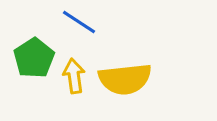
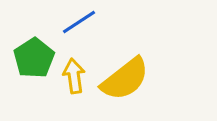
blue line: rotated 66 degrees counterclockwise
yellow semicircle: rotated 32 degrees counterclockwise
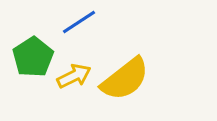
green pentagon: moved 1 px left, 1 px up
yellow arrow: rotated 72 degrees clockwise
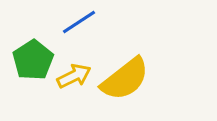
green pentagon: moved 3 px down
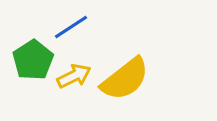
blue line: moved 8 px left, 5 px down
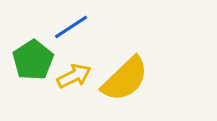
yellow semicircle: rotated 6 degrees counterclockwise
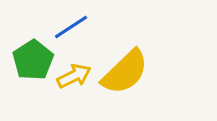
yellow semicircle: moved 7 px up
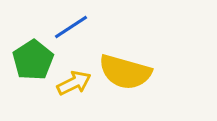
yellow semicircle: rotated 60 degrees clockwise
yellow arrow: moved 7 px down
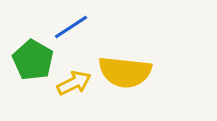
green pentagon: rotated 9 degrees counterclockwise
yellow semicircle: rotated 10 degrees counterclockwise
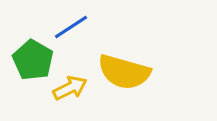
yellow semicircle: moved 1 px left; rotated 10 degrees clockwise
yellow arrow: moved 4 px left, 5 px down
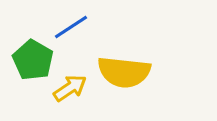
yellow semicircle: rotated 10 degrees counterclockwise
yellow arrow: rotated 8 degrees counterclockwise
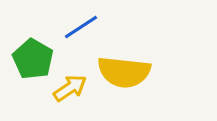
blue line: moved 10 px right
green pentagon: moved 1 px up
